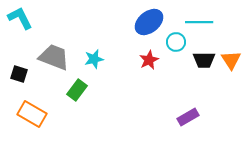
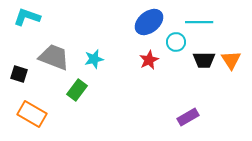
cyan L-shape: moved 7 px right, 1 px up; rotated 44 degrees counterclockwise
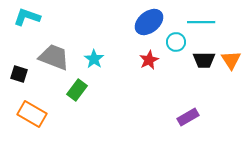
cyan line: moved 2 px right
cyan star: rotated 24 degrees counterclockwise
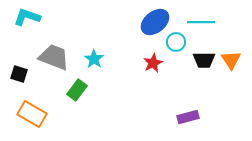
blue ellipse: moved 6 px right
red star: moved 4 px right, 3 px down
purple rectangle: rotated 15 degrees clockwise
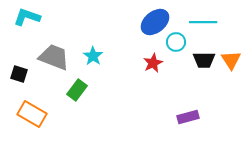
cyan line: moved 2 px right
cyan star: moved 1 px left, 3 px up
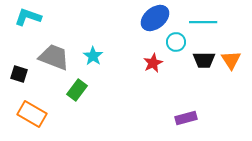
cyan L-shape: moved 1 px right
blue ellipse: moved 4 px up
purple rectangle: moved 2 px left, 1 px down
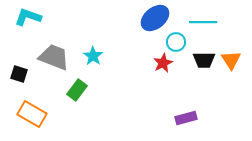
red star: moved 10 px right
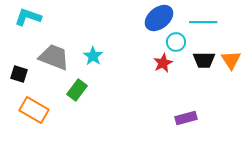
blue ellipse: moved 4 px right
orange rectangle: moved 2 px right, 4 px up
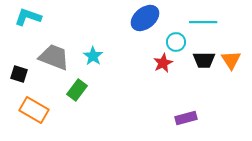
blue ellipse: moved 14 px left
